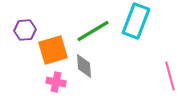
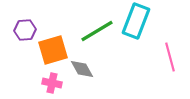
green line: moved 4 px right
gray diamond: moved 2 px left, 3 px down; rotated 25 degrees counterclockwise
pink line: moved 19 px up
pink cross: moved 4 px left, 1 px down
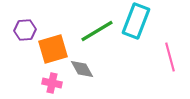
orange square: moved 1 px up
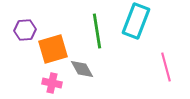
green line: rotated 68 degrees counterclockwise
pink line: moved 4 px left, 10 px down
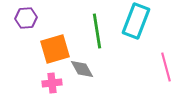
purple hexagon: moved 1 px right, 12 px up
orange square: moved 2 px right
pink cross: rotated 18 degrees counterclockwise
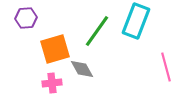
green line: rotated 44 degrees clockwise
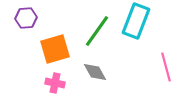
gray diamond: moved 13 px right, 3 px down
pink cross: moved 3 px right; rotated 18 degrees clockwise
